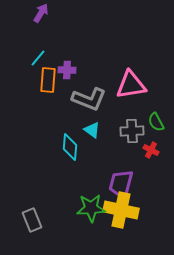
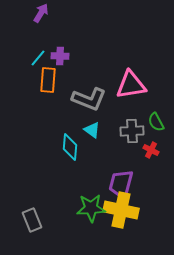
purple cross: moved 7 px left, 14 px up
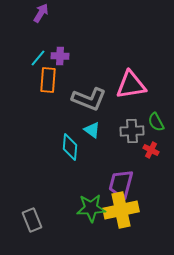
yellow cross: rotated 24 degrees counterclockwise
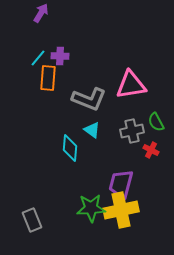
orange rectangle: moved 2 px up
gray cross: rotated 10 degrees counterclockwise
cyan diamond: moved 1 px down
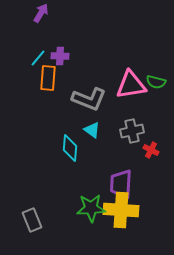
green semicircle: moved 40 px up; rotated 48 degrees counterclockwise
purple trapezoid: rotated 12 degrees counterclockwise
yellow cross: rotated 16 degrees clockwise
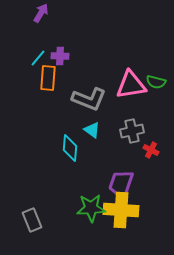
purple trapezoid: rotated 16 degrees clockwise
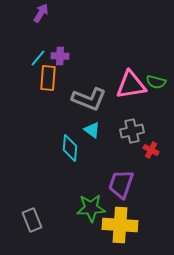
yellow cross: moved 1 px left, 15 px down
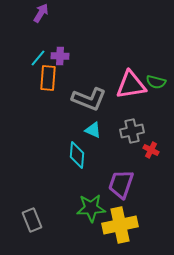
cyan triangle: moved 1 px right; rotated 12 degrees counterclockwise
cyan diamond: moved 7 px right, 7 px down
yellow cross: rotated 16 degrees counterclockwise
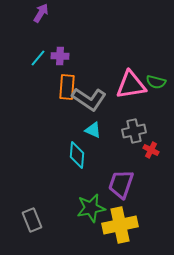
orange rectangle: moved 19 px right, 9 px down
gray L-shape: rotated 12 degrees clockwise
gray cross: moved 2 px right
green star: rotated 8 degrees counterclockwise
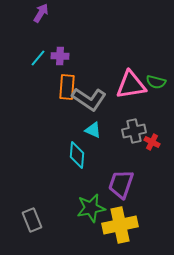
red cross: moved 1 px right, 8 px up
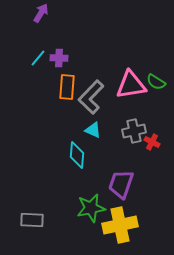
purple cross: moved 1 px left, 2 px down
green semicircle: rotated 18 degrees clockwise
gray L-shape: moved 2 px right, 2 px up; rotated 100 degrees clockwise
gray rectangle: rotated 65 degrees counterclockwise
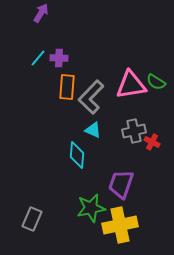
gray rectangle: moved 1 px up; rotated 70 degrees counterclockwise
